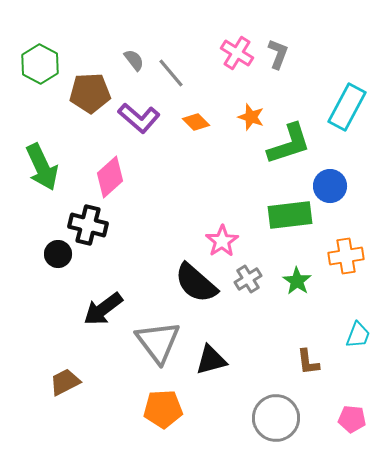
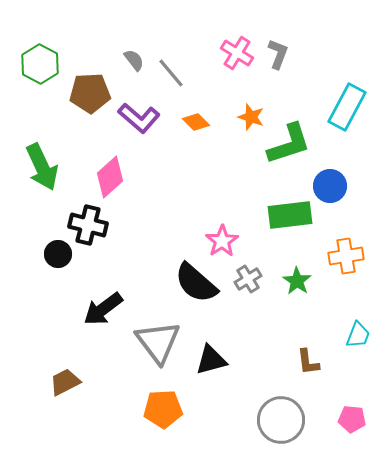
gray circle: moved 5 px right, 2 px down
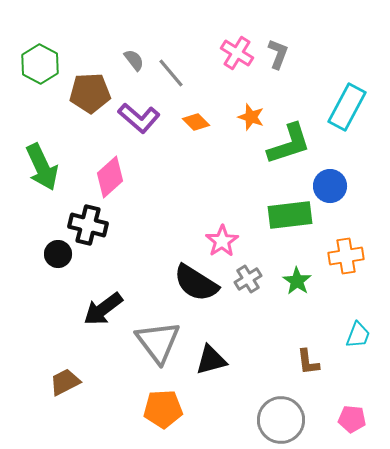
black semicircle: rotated 9 degrees counterclockwise
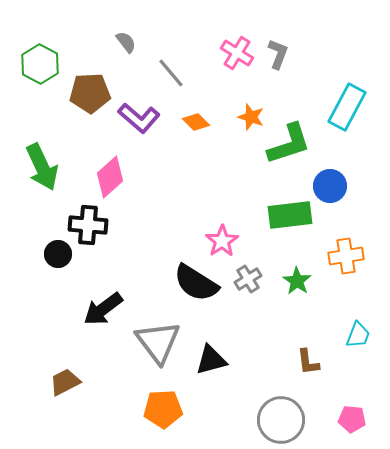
gray semicircle: moved 8 px left, 18 px up
black cross: rotated 9 degrees counterclockwise
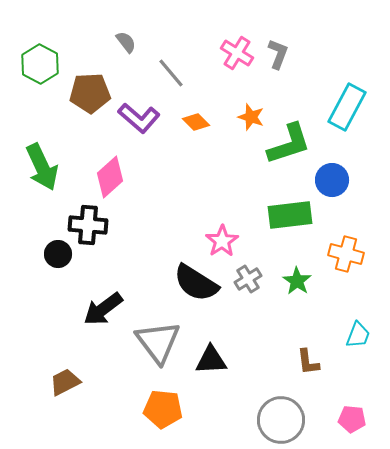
blue circle: moved 2 px right, 6 px up
orange cross: moved 2 px up; rotated 24 degrees clockwise
black triangle: rotated 12 degrees clockwise
orange pentagon: rotated 9 degrees clockwise
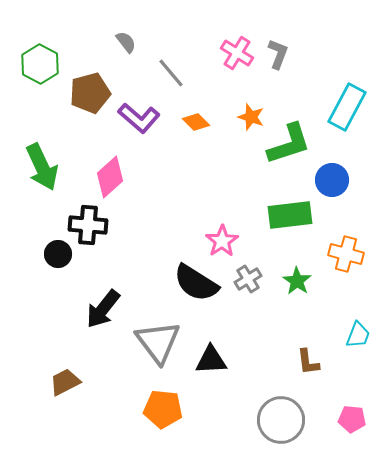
brown pentagon: rotated 12 degrees counterclockwise
black arrow: rotated 15 degrees counterclockwise
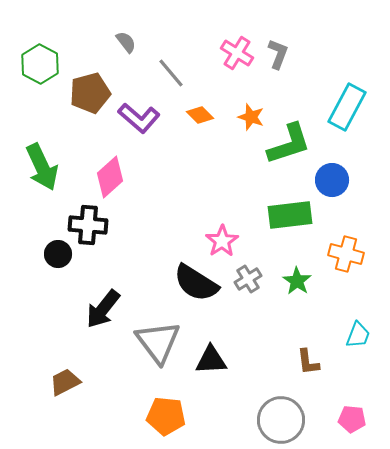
orange diamond: moved 4 px right, 7 px up
orange pentagon: moved 3 px right, 7 px down
